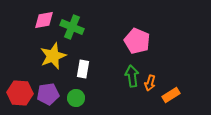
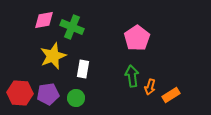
pink pentagon: moved 3 px up; rotated 15 degrees clockwise
orange arrow: moved 4 px down
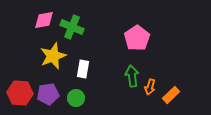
orange rectangle: rotated 12 degrees counterclockwise
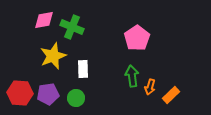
white rectangle: rotated 12 degrees counterclockwise
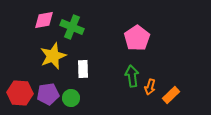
green circle: moved 5 px left
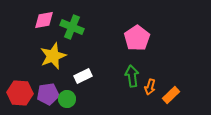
white rectangle: moved 7 px down; rotated 66 degrees clockwise
green circle: moved 4 px left, 1 px down
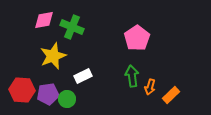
red hexagon: moved 2 px right, 3 px up
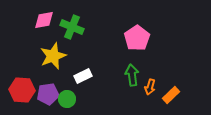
green arrow: moved 1 px up
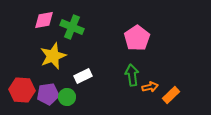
orange arrow: rotated 119 degrees counterclockwise
green circle: moved 2 px up
